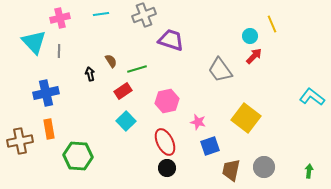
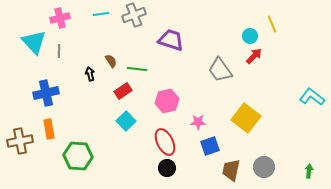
gray cross: moved 10 px left
green line: rotated 24 degrees clockwise
pink star: rotated 14 degrees counterclockwise
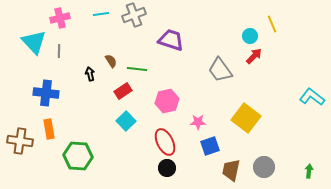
blue cross: rotated 20 degrees clockwise
brown cross: rotated 20 degrees clockwise
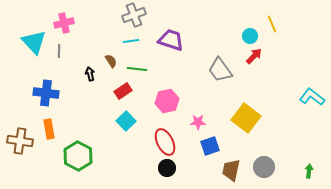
cyan line: moved 30 px right, 27 px down
pink cross: moved 4 px right, 5 px down
green hexagon: rotated 24 degrees clockwise
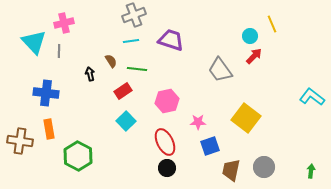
green arrow: moved 2 px right
